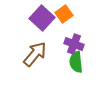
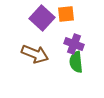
orange square: moved 2 px right; rotated 30 degrees clockwise
brown arrow: rotated 72 degrees clockwise
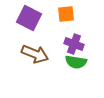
purple square: moved 13 px left; rotated 15 degrees counterclockwise
green semicircle: rotated 75 degrees counterclockwise
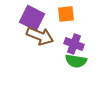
purple square: moved 3 px right
brown arrow: moved 5 px right, 18 px up
green semicircle: moved 1 px up
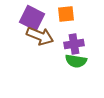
purple cross: rotated 30 degrees counterclockwise
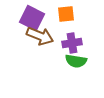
purple cross: moved 2 px left, 1 px up
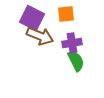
green semicircle: rotated 125 degrees counterclockwise
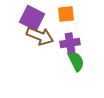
purple cross: moved 2 px left
